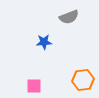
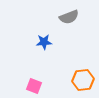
pink square: rotated 21 degrees clockwise
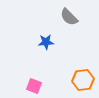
gray semicircle: rotated 66 degrees clockwise
blue star: moved 2 px right
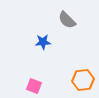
gray semicircle: moved 2 px left, 3 px down
blue star: moved 3 px left
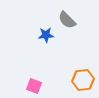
blue star: moved 3 px right, 7 px up
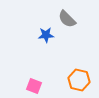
gray semicircle: moved 1 px up
orange hexagon: moved 4 px left; rotated 20 degrees clockwise
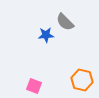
gray semicircle: moved 2 px left, 3 px down
orange hexagon: moved 3 px right
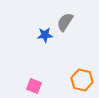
gray semicircle: rotated 78 degrees clockwise
blue star: moved 1 px left
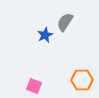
blue star: rotated 21 degrees counterclockwise
orange hexagon: rotated 15 degrees counterclockwise
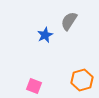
gray semicircle: moved 4 px right, 1 px up
orange hexagon: rotated 15 degrees counterclockwise
